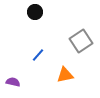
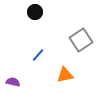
gray square: moved 1 px up
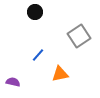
gray square: moved 2 px left, 4 px up
orange triangle: moved 5 px left, 1 px up
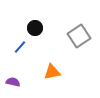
black circle: moved 16 px down
blue line: moved 18 px left, 8 px up
orange triangle: moved 8 px left, 2 px up
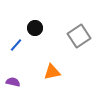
blue line: moved 4 px left, 2 px up
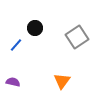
gray square: moved 2 px left, 1 px down
orange triangle: moved 10 px right, 9 px down; rotated 42 degrees counterclockwise
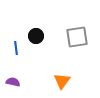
black circle: moved 1 px right, 8 px down
gray square: rotated 25 degrees clockwise
blue line: moved 3 px down; rotated 48 degrees counterclockwise
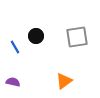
blue line: moved 1 px left, 1 px up; rotated 24 degrees counterclockwise
orange triangle: moved 2 px right; rotated 18 degrees clockwise
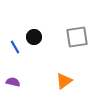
black circle: moved 2 px left, 1 px down
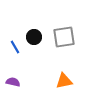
gray square: moved 13 px left
orange triangle: rotated 24 degrees clockwise
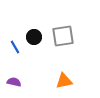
gray square: moved 1 px left, 1 px up
purple semicircle: moved 1 px right
